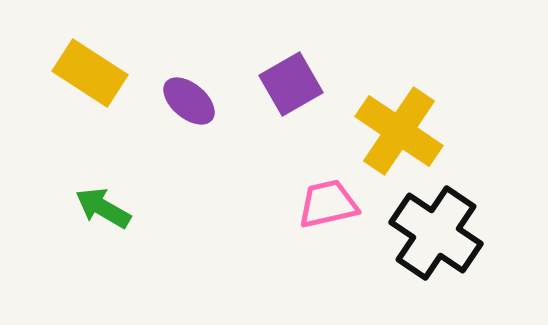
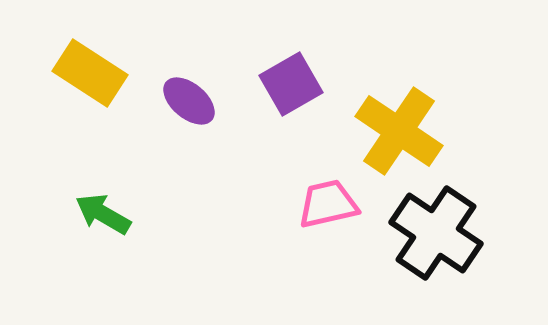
green arrow: moved 6 px down
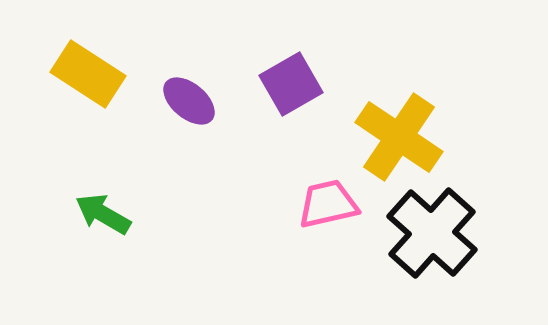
yellow rectangle: moved 2 px left, 1 px down
yellow cross: moved 6 px down
black cross: moved 4 px left; rotated 8 degrees clockwise
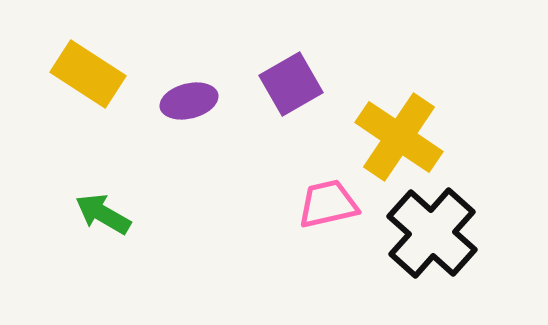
purple ellipse: rotated 54 degrees counterclockwise
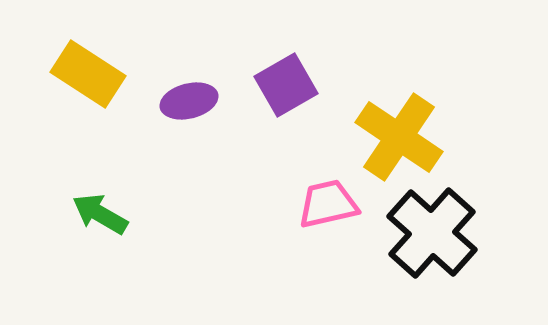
purple square: moved 5 px left, 1 px down
green arrow: moved 3 px left
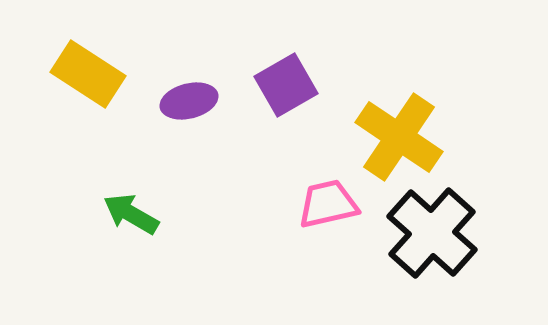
green arrow: moved 31 px right
